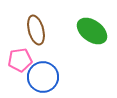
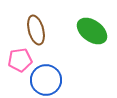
blue circle: moved 3 px right, 3 px down
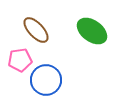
brown ellipse: rotated 28 degrees counterclockwise
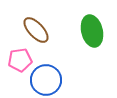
green ellipse: rotated 40 degrees clockwise
